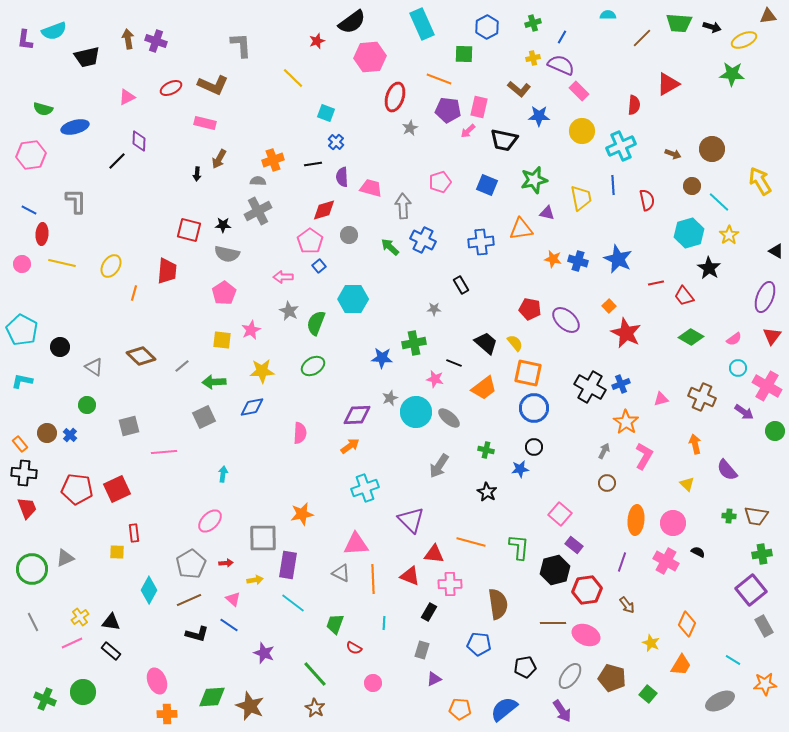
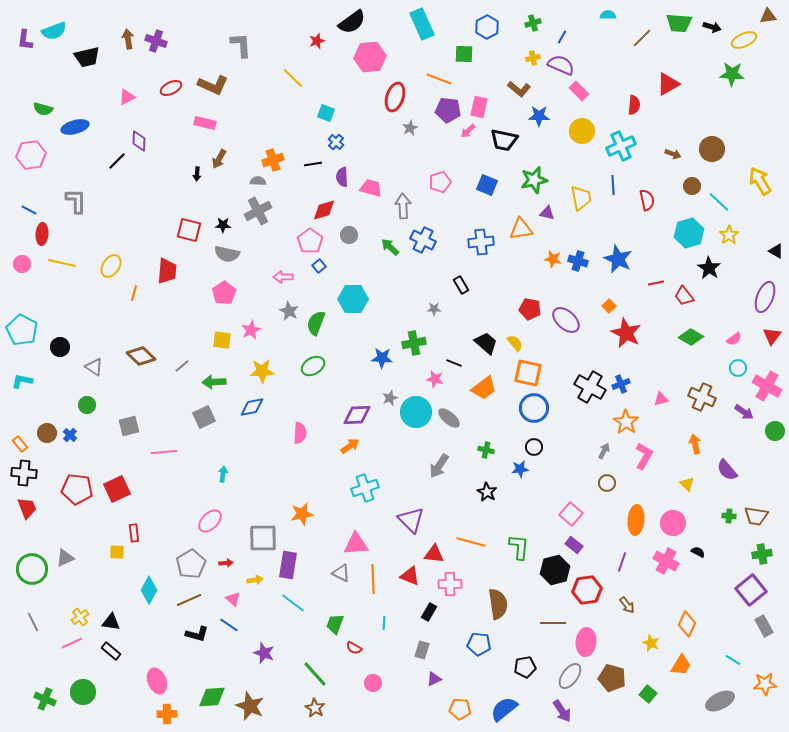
pink square at (560, 514): moved 11 px right
pink ellipse at (586, 635): moved 7 px down; rotated 72 degrees clockwise
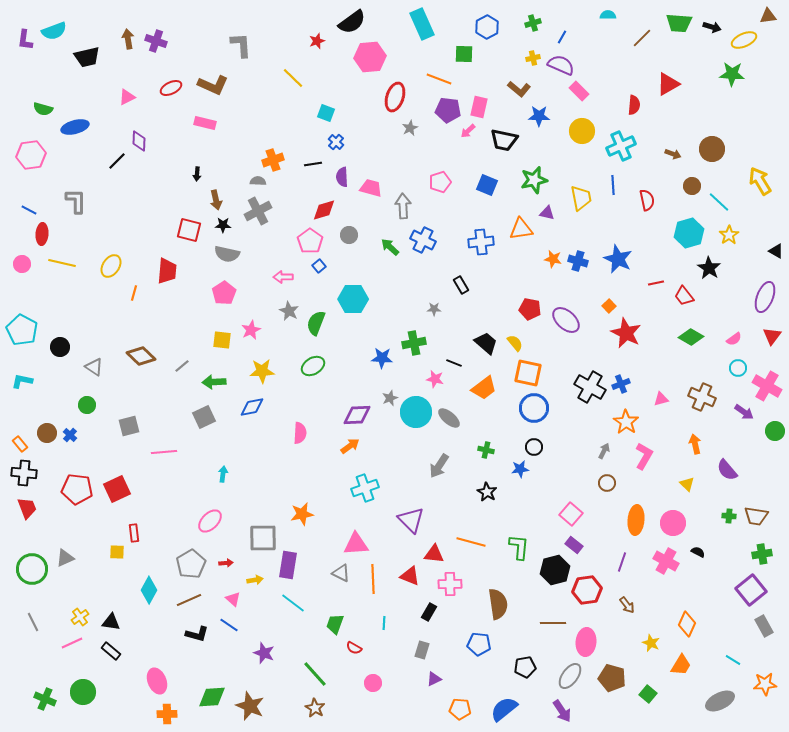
brown arrow at (219, 159): moved 3 px left, 41 px down; rotated 42 degrees counterclockwise
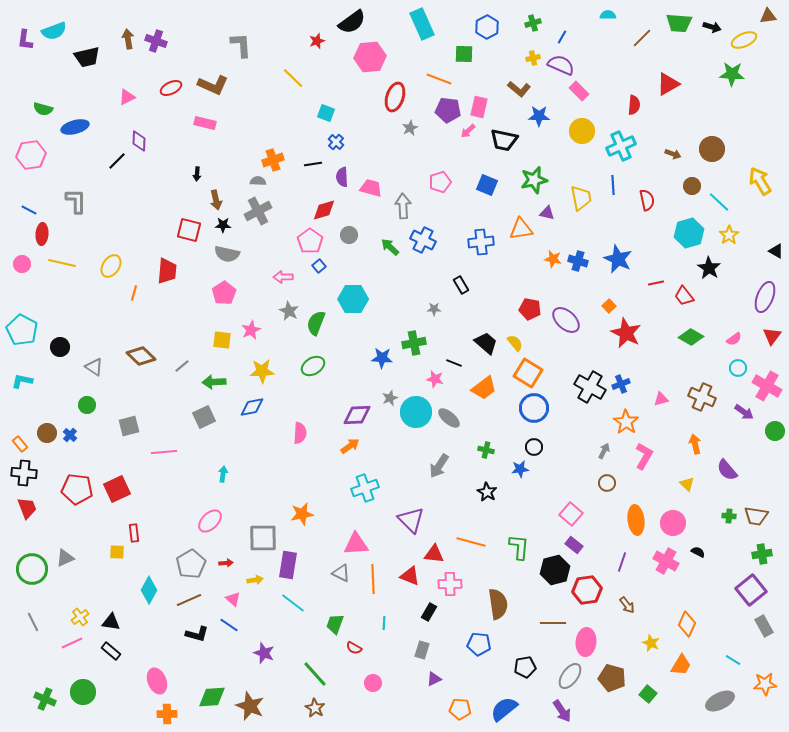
orange square at (528, 373): rotated 20 degrees clockwise
orange ellipse at (636, 520): rotated 12 degrees counterclockwise
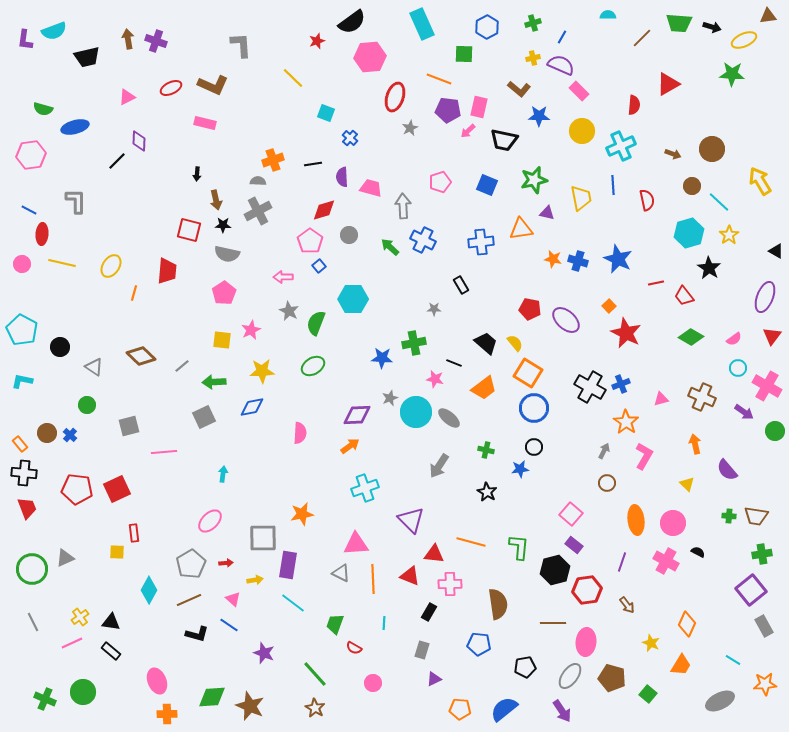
blue cross at (336, 142): moved 14 px right, 4 px up
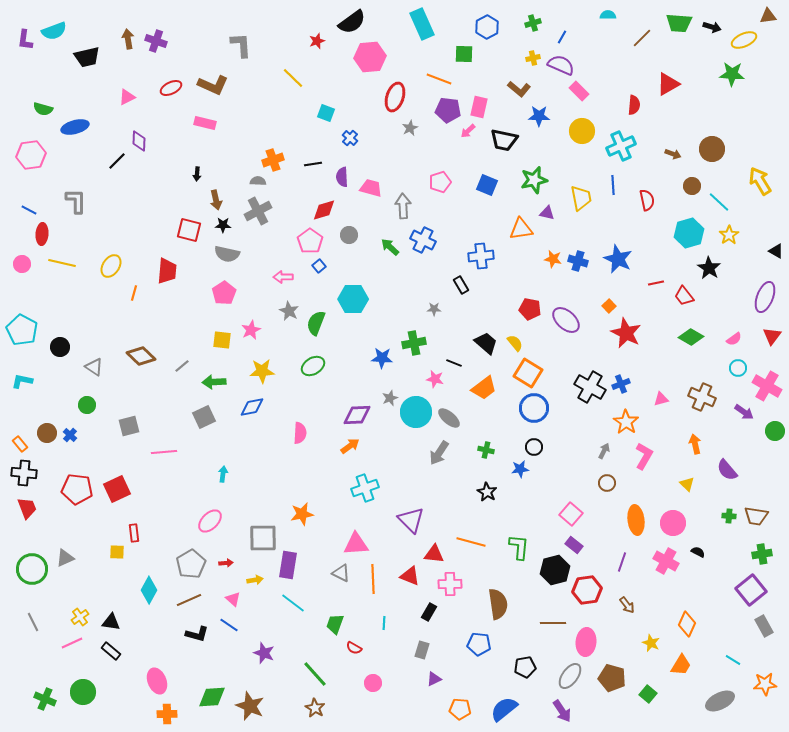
blue cross at (481, 242): moved 14 px down
gray arrow at (439, 466): moved 13 px up
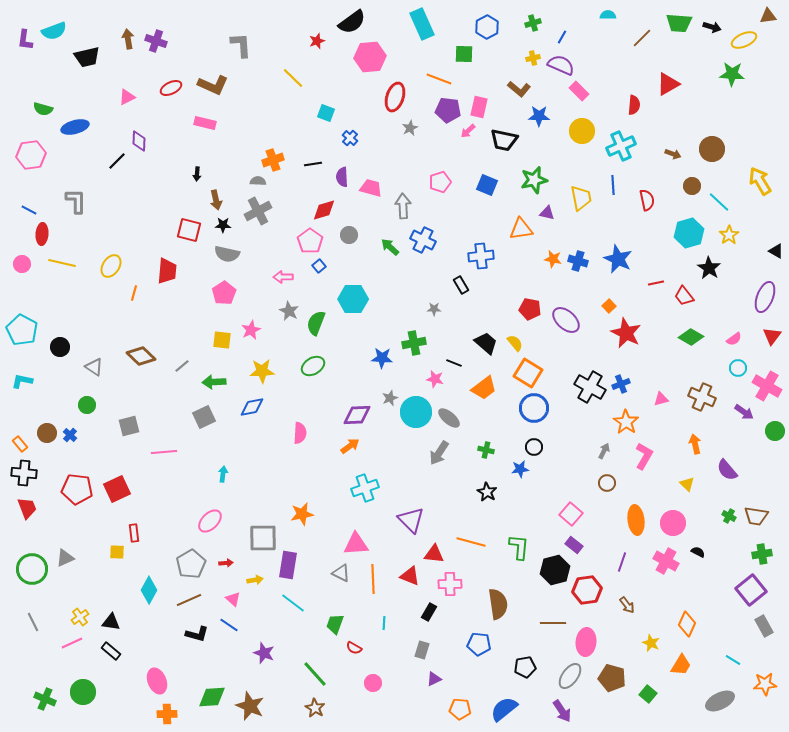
green cross at (729, 516): rotated 24 degrees clockwise
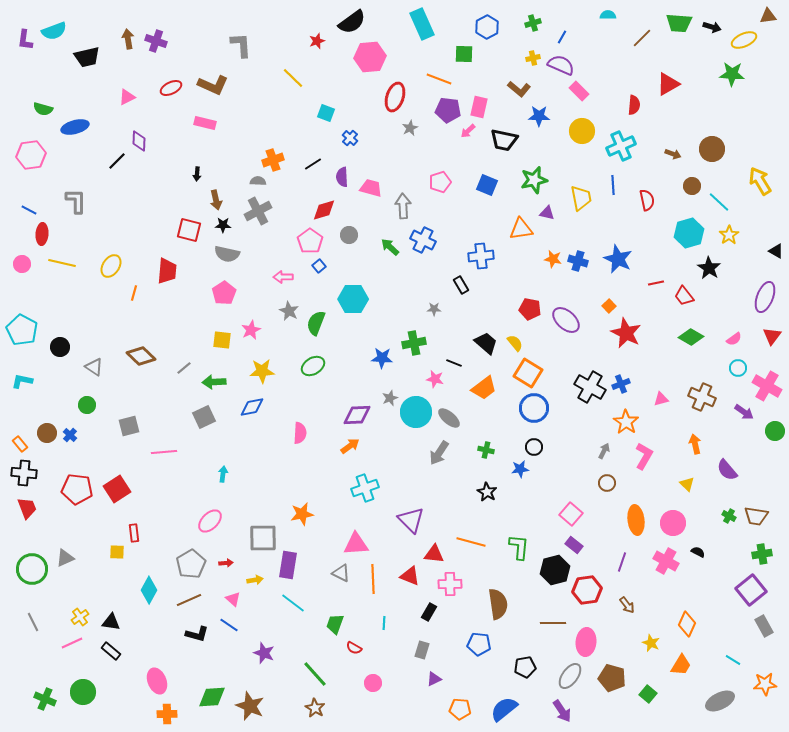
black line at (313, 164): rotated 24 degrees counterclockwise
gray line at (182, 366): moved 2 px right, 2 px down
red square at (117, 489): rotated 8 degrees counterclockwise
